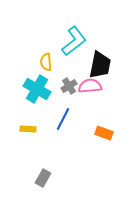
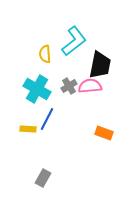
yellow semicircle: moved 1 px left, 8 px up
blue line: moved 16 px left
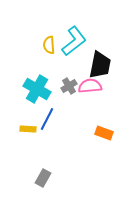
yellow semicircle: moved 4 px right, 9 px up
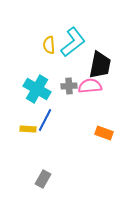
cyan L-shape: moved 1 px left, 1 px down
gray cross: rotated 28 degrees clockwise
blue line: moved 2 px left, 1 px down
gray rectangle: moved 1 px down
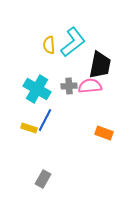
yellow rectangle: moved 1 px right, 1 px up; rotated 14 degrees clockwise
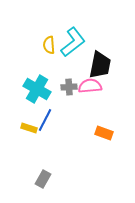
gray cross: moved 1 px down
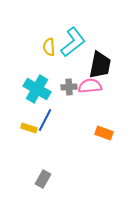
yellow semicircle: moved 2 px down
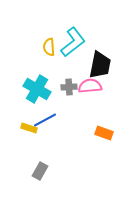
blue line: rotated 35 degrees clockwise
gray rectangle: moved 3 px left, 8 px up
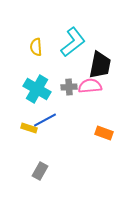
yellow semicircle: moved 13 px left
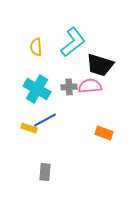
black trapezoid: rotated 96 degrees clockwise
gray rectangle: moved 5 px right, 1 px down; rotated 24 degrees counterclockwise
